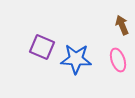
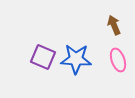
brown arrow: moved 8 px left
purple square: moved 1 px right, 10 px down
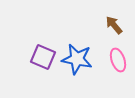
brown arrow: rotated 18 degrees counterclockwise
blue star: moved 1 px right; rotated 8 degrees clockwise
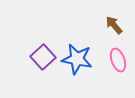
purple square: rotated 25 degrees clockwise
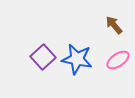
pink ellipse: rotated 75 degrees clockwise
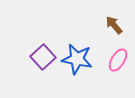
pink ellipse: rotated 25 degrees counterclockwise
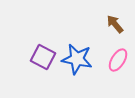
brown arrow: moved 1 px right, 1 px up
purple square: rotated 20 degrees counterclockwise
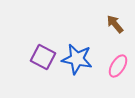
pink ellipse: moved 6 px down
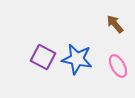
pink ellipse: rotated 60 degrees counterclockwise
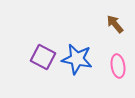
pink ellipse: rotated 20 degrees clockwise
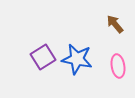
purple square: rotated 30 degrees clockwise
